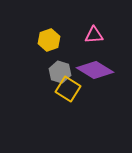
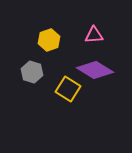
gray hexagon: moved 28 px left
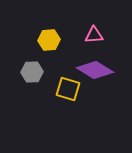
yellow hexagon: rotated 15 degrees clockwise
gray hexagon: rotated 20 degrees counterclockwise
yellow square: rotated 15 degrees counterclockwise
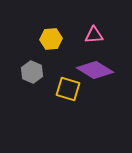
yellow hexagon: moved 2 px right, 1 px up
gray hexagon: rotated 25 degrees clockwise
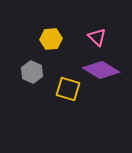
pink triangle: moved 3 px right, 2 px down; rotated 48 degrees clockwise
purple diamond: moved 6 px right
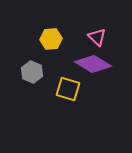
purple diamond: moved 8 px left, 6 px up
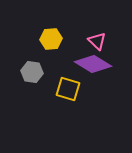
pink triangle: moved 4 px down
gray hexagon: rotated 15 degrees counterclockwise
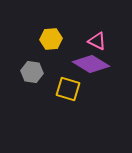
pink triangle: rotated 18 degrees counterclockwise
purple diamond: moved 2 px left
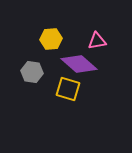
pink triangle: rotated 36 degrees counterclockwise
purple diamond: moved 12 px left; rotated 9 degrees clockwise
